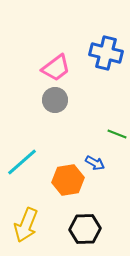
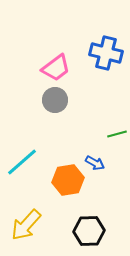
green line: rotated 36 degrees counterclockwise
yellow arrow: rotated 20 degrees clockwise
black hexagon: moved 4 px right, 2 px down
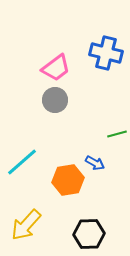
black hexagon: moved 3 px down
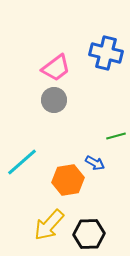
gray circle: moved 1 px left
green line: moved 1 px left, 2 px down
yellow arrow: moved 23 px right
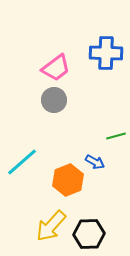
blue cross: rotated 12 degrees counterclockwise
blue arrow: moved 1 px up
orange hexagon: rotated 12 degrees counterclockwise
yellow arrow: moved 2 px right, 1 px down
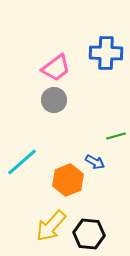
black hexagon: rotated 8 degrees clockwise
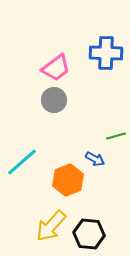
blue arrow: moved 3 px up
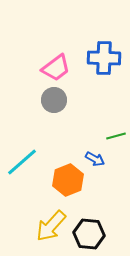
blue cross: moved 2 px left, 5 px down
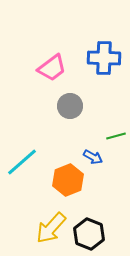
pink trapezoid: moved 4 px left
gray circle: moved 16 px right, 6 px down
blue arrow: moved 2 px left, 2 px up
yellow arrow: moved 2 px down
black hexagon: rotated 16 degrees clockwise
